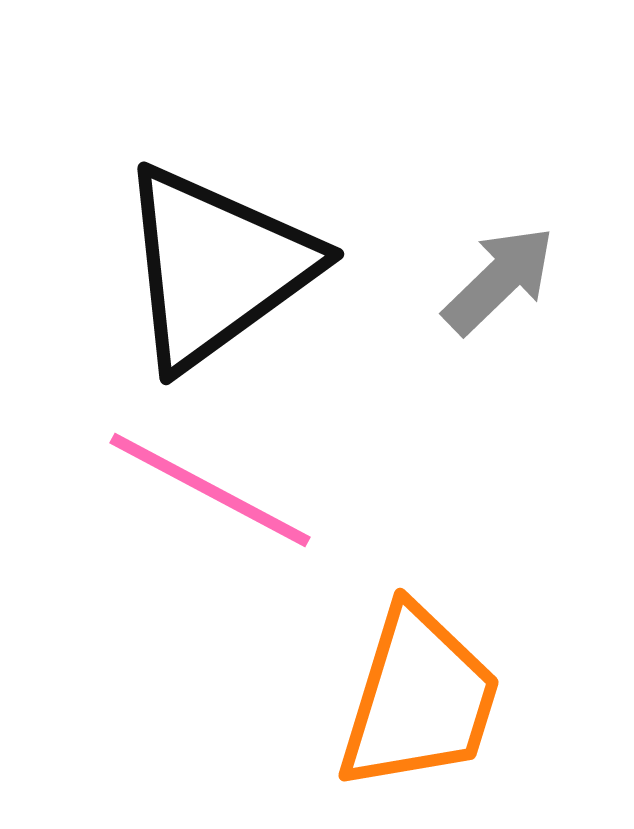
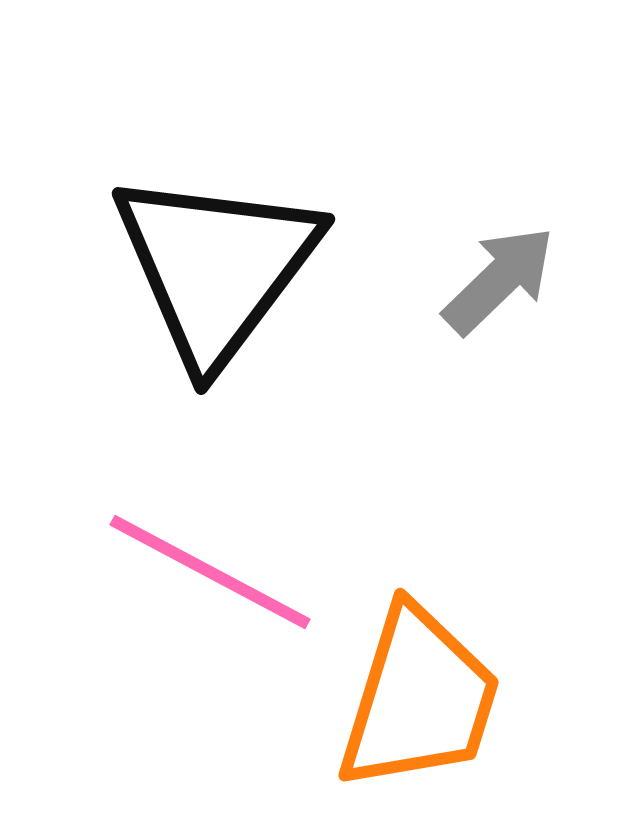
black triangle: rotated 17 degrees counterclockwise
pink line: moved 82 px down
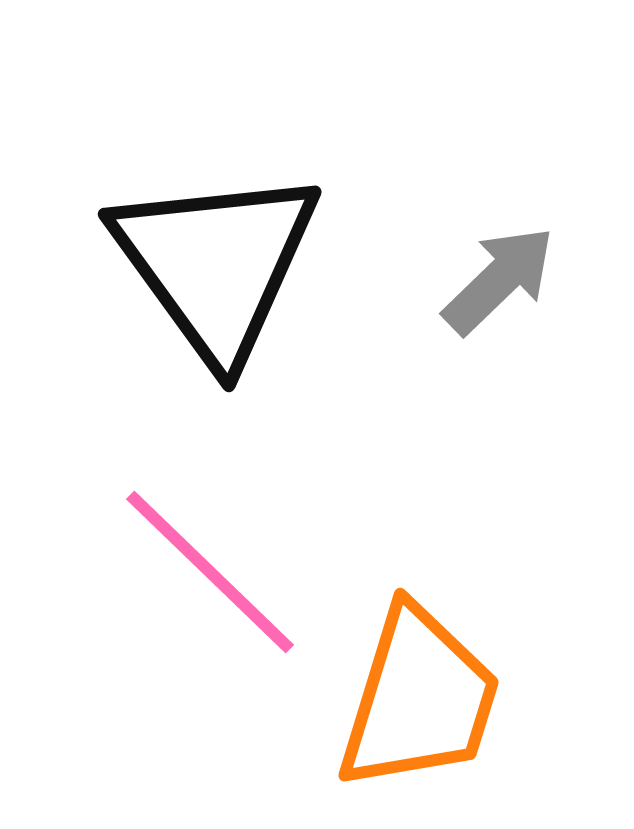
black triangle: moved 3 px up; rotated 13 degrees counterclockwise
pink line: rotated 16 degrees clockwise
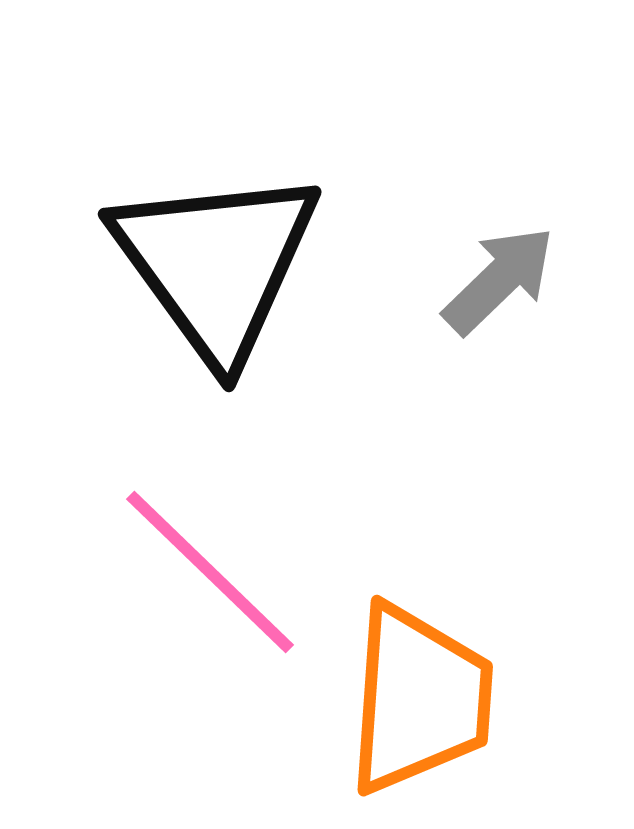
orange trapezoid: rotated 13 degrees counterclockwise
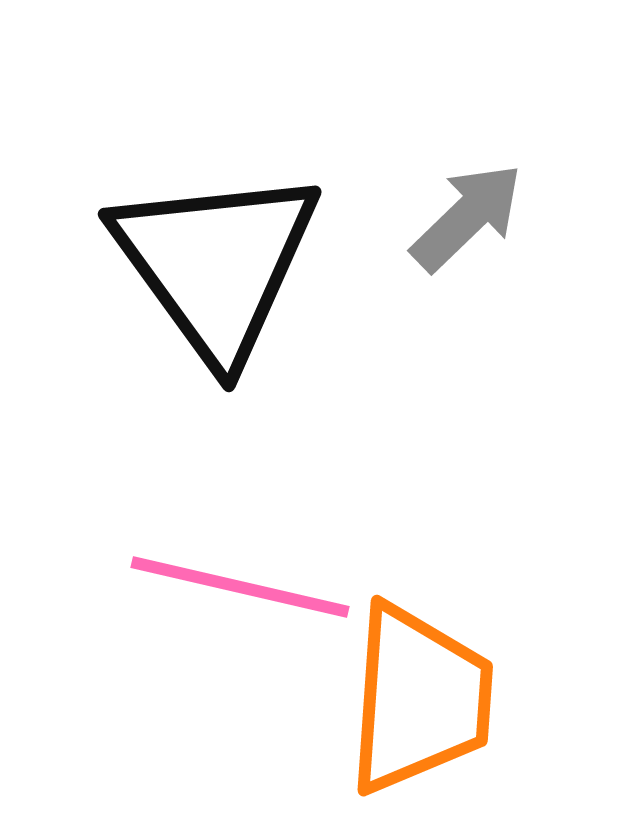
gray arrow: moved 32 px left, 63 px up
pink line: moved 30 px right, 15 px down; rotated 31 degrees counterclockwise
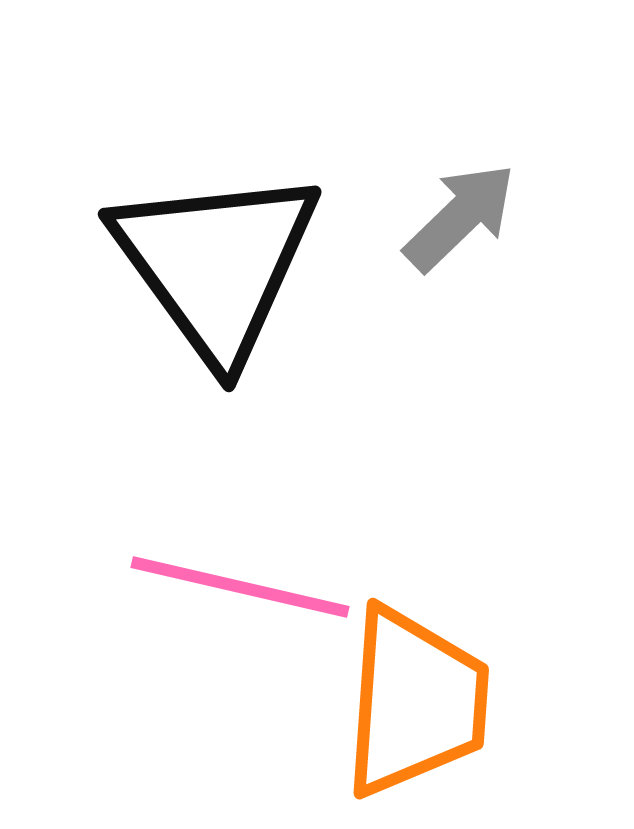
gray arrow: moved 7 px left
orange trapezoid: moved 4 px left, 3 px down
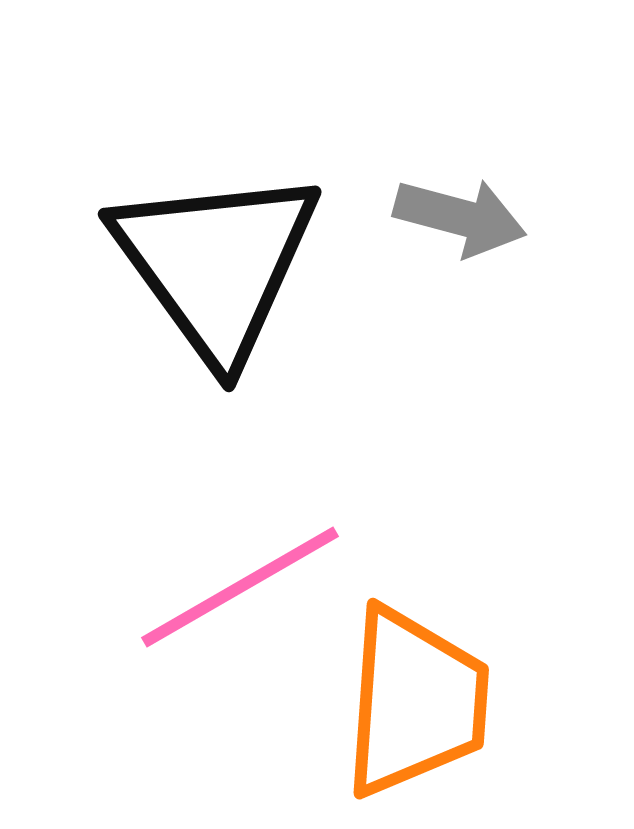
gray arrow: rotated 59 degrees clockwise
pink line: rotated 43 degrees counterclockwise
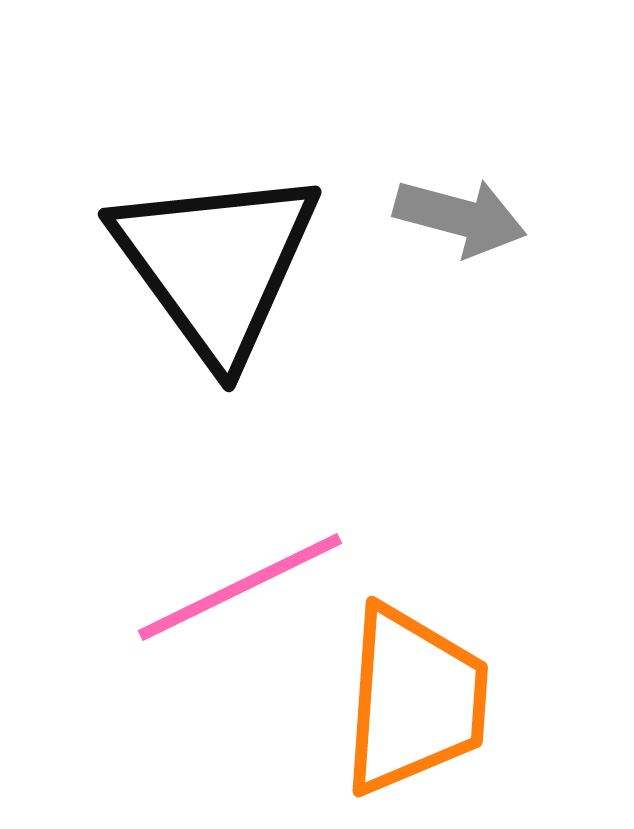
pink line: rotated 4 degrees clockwise
orange trapezoid: moved 1 px left, 2 px up
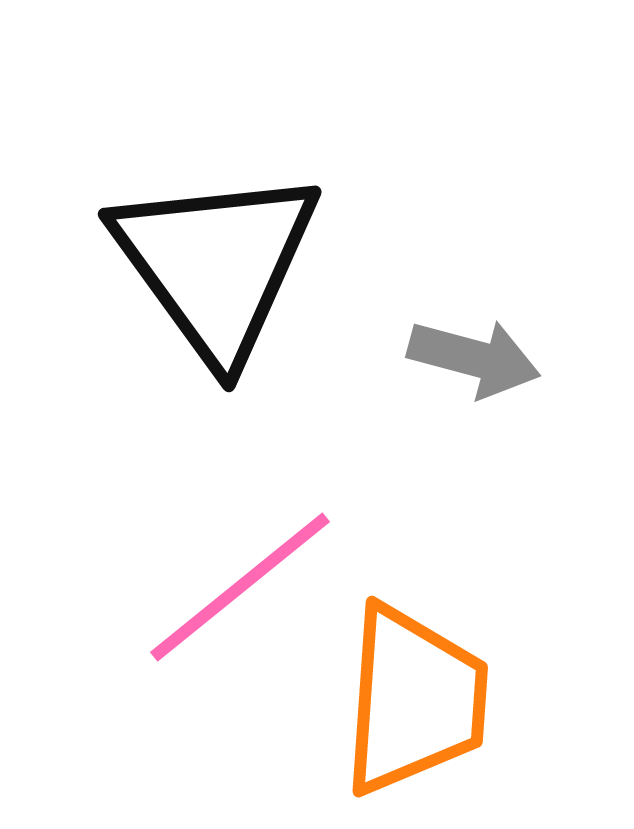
gray arrow: moved 14 px right, 141 px down
pink line: rotated 13 degrees counterclockwise
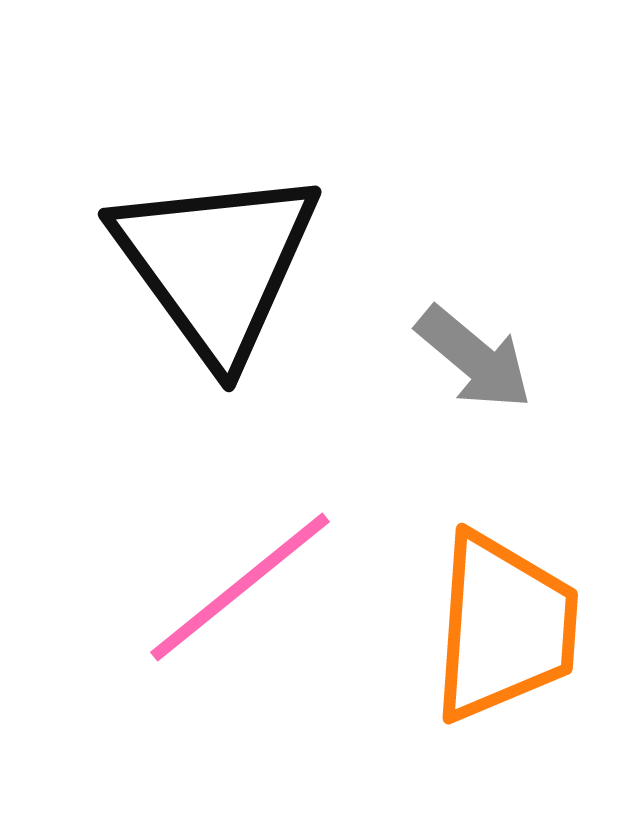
gray arrow: rotated 25 degrees clockwise
orange trapezoid: moved 90 px right, 73 px up
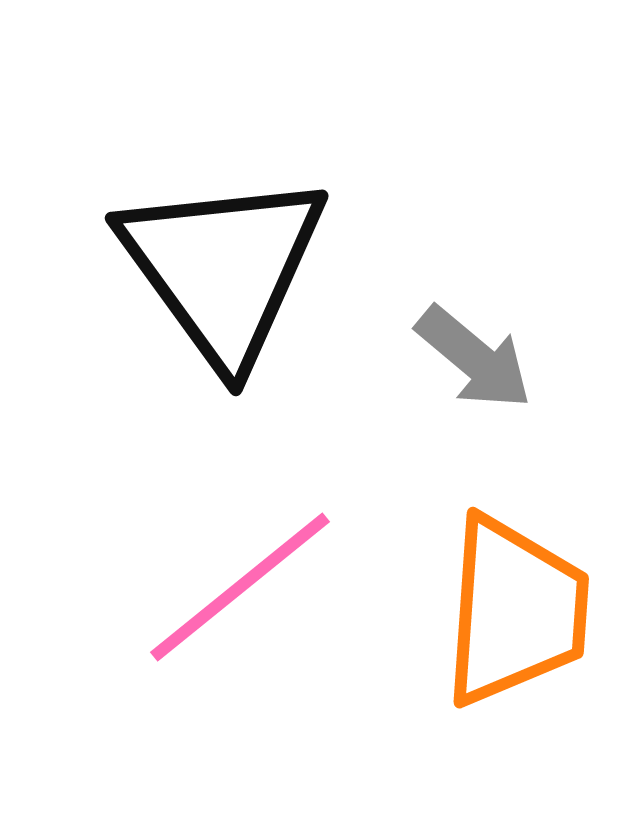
black triangle: moved 7 px right, 4 px down
orange trapezoid: moved 11 px right, 16 px up
